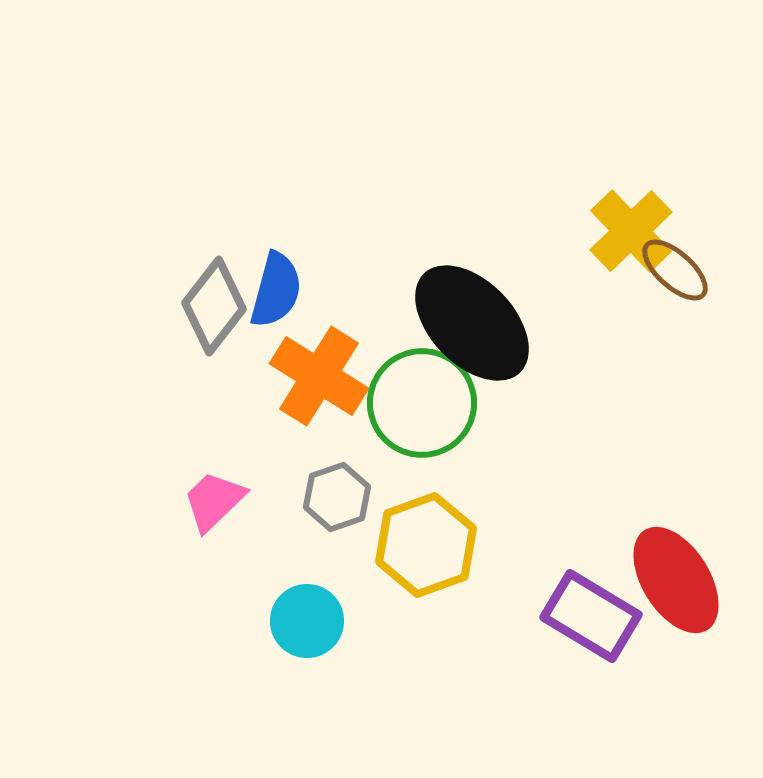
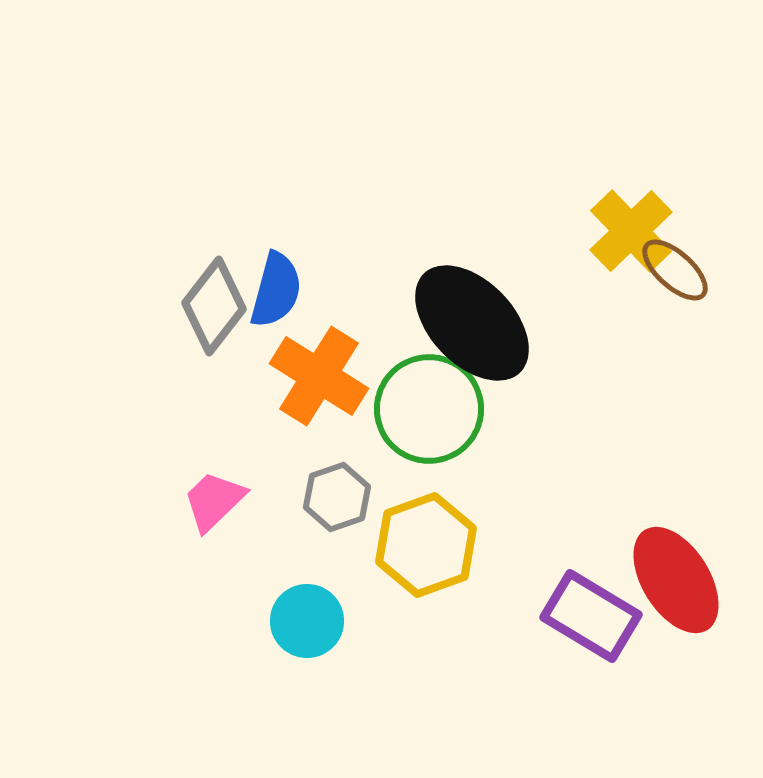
green circle: moved 7 px right, 6 px down
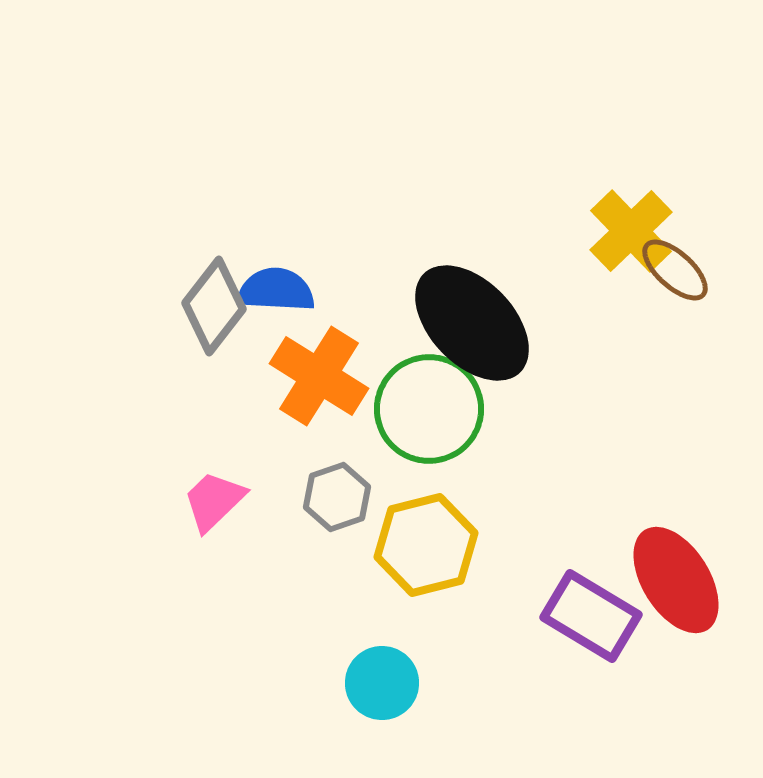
blue semicircle: rotated 102 degrees counterclockwise
yellow hexagon: rotated 6 degrees clockwise
cyan circle: moved 75 px right, 62 px down
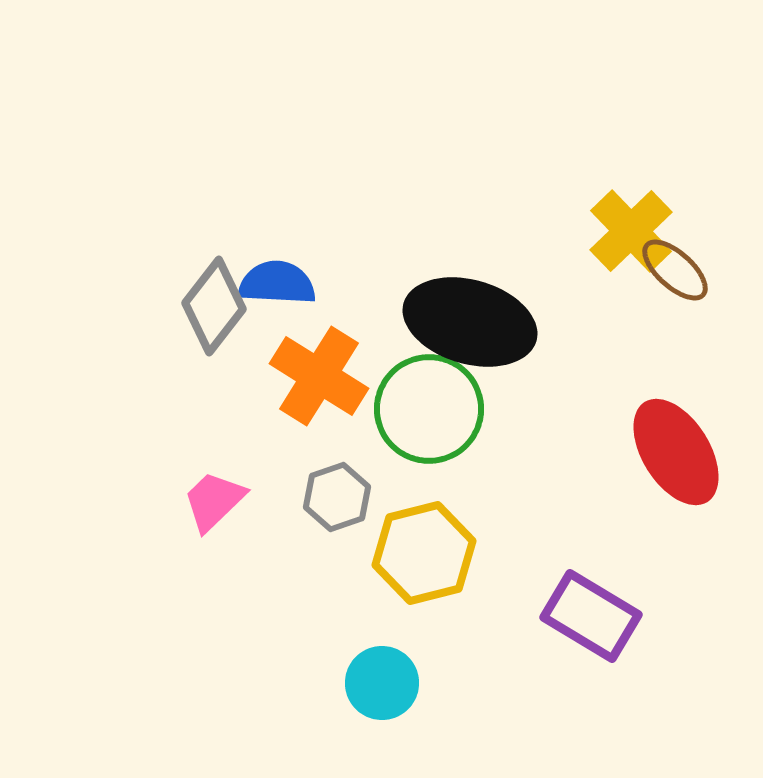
blue semicircle: moved 1 px right, 7 px up
black ellipse: moved 2 px left, 1 px up; rotated 30 degrees counterclockwise
yellow hexagon: moved 2 px left, 8 px down
red ellipse: moved 128 px up
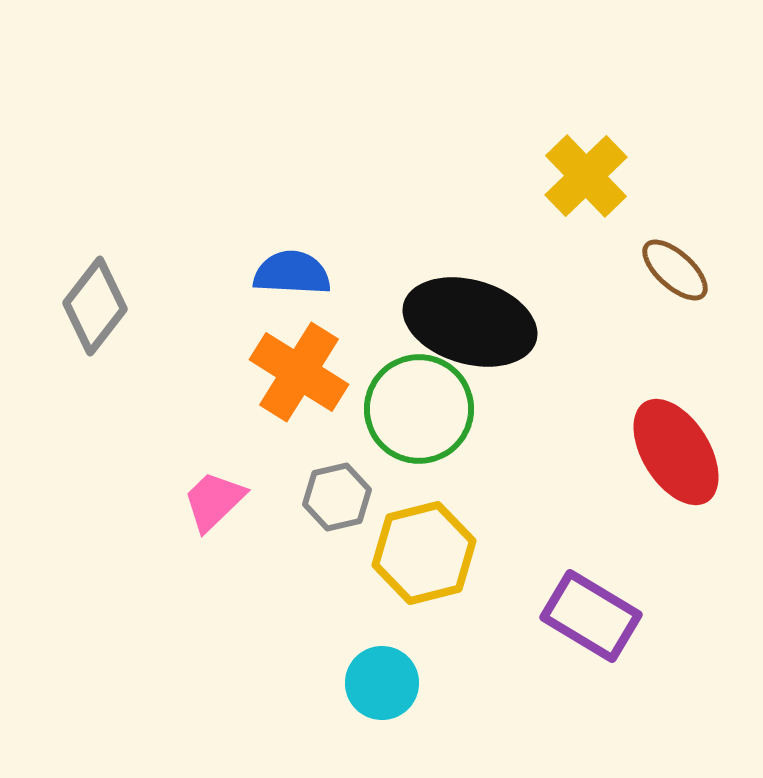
yellow cross: moved 45 px left, 55 px up
blue semicircle: moved 15 px right, 10 px up
gray diamond: moved 119 px left
orange cross: moved 20 px left, 4 px up
green circle: moved 10 px left
gray hexagon: rotated 6 degrees clockwise
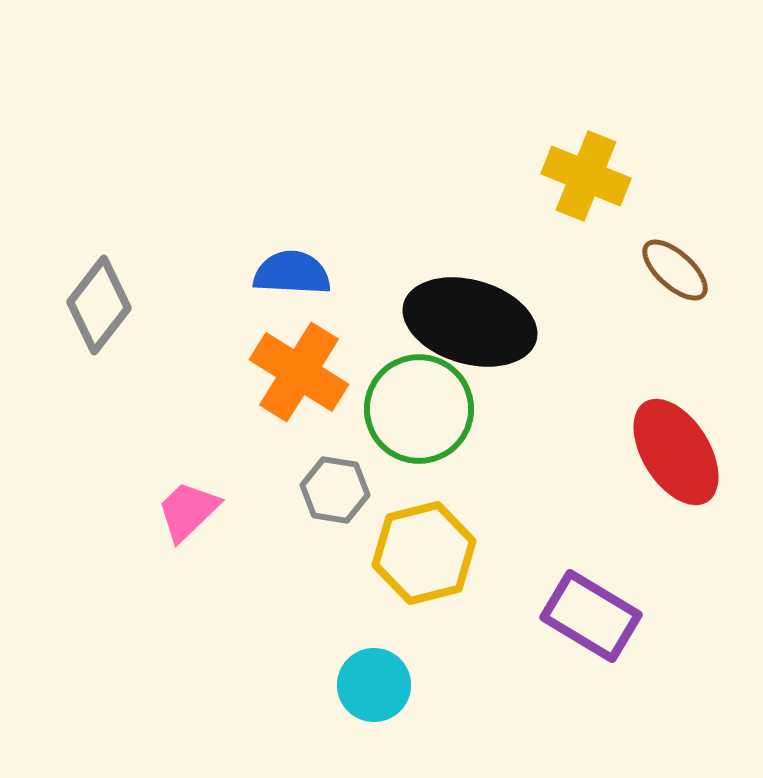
yellow cross: rotated 24 degrees counterclockwise
gray diamond: moved 4 px right, 1 px up
gray hexagon: moved 2 px left, 7 px up; rotated 22 degrees clockwise
pink trapezoid: moved 26 px left, 10 px down
cyan circle: moved 8 px left, 2 px down
